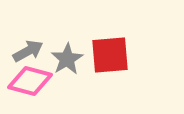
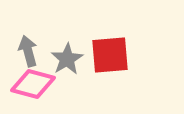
gray arrow: rotated 76 degrees counterclockwise
pink diamond: moved 3 px right, 3 px down
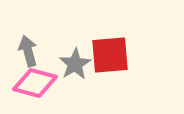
gray star: moved 8 px right, 5 px down
pink diamond: moved 2 px right, 1 px up
